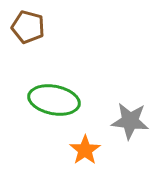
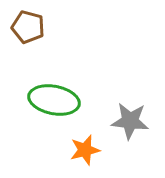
orange star: rotated 20 degrees clockwise
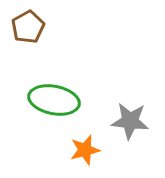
brown pentagon: rotated 28 degrees clockwise
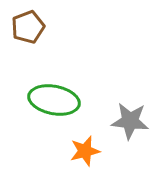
brown pentagon: rotated 8 degrees clockwise
orange star: moved 1 px down
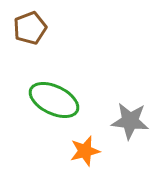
brown pentagon: moved 2 px right, 1 px down
green ellipse: rotated 15 degrees clockwise
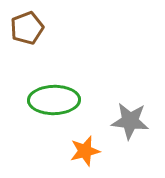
brown pentagon: moved 3 px left
green ellipse: rotated 27 degrees counterclockwise
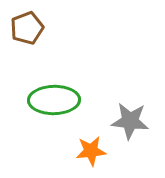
orange star: moved 6 px right; rotated 8 degrees clockwise
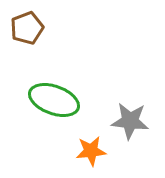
green ellipse: rotated 21 degrees clockwise
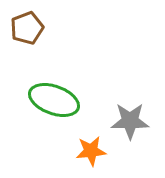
gray star: rotated 6 degrees counterclockwise
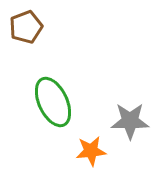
brown pentagon: moved 1 px left, 1 px up
green ellipse: moved 1 px left, 2 px down; rotated 45 degrees clockwise
